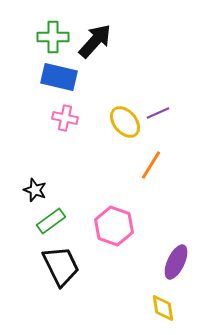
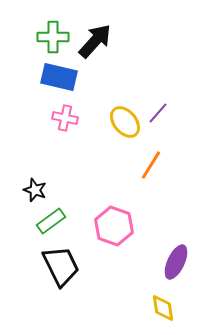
purple line: rotated 25 degrees counterclockwise
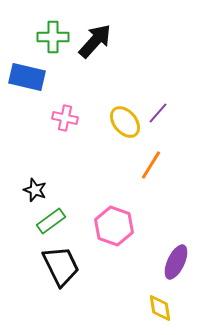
blue rectangle: moved 32 px left
yellow diamond: moved 3 px left
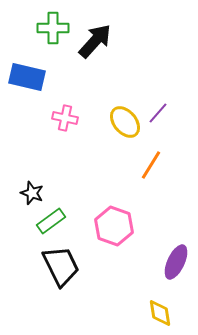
green cross: moved 9 px up
black star: moved 3 px left, 3 px down
yellow diamond: moved 5 px down
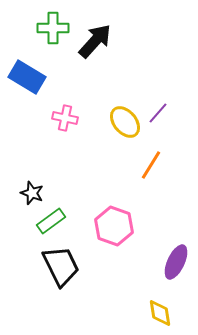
blue rectangle: rotated 18 degrees clockwise
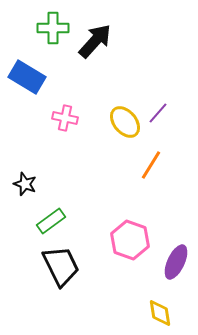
black star: moved 7 px left, 9 px up
pink hexagon: moved 16 px right, 14 px down
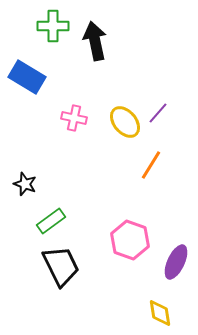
green cross: moved 2 px up
black arrow: rotated 54 degrees counterclockwise
pink cross: moved 9 px right
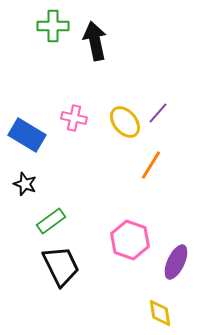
blue rectangle: moved 58 px down
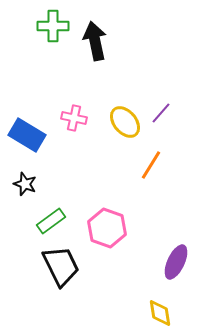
purple line: moved 3 px right
pink hexagon: moved 23 px left, 12 px up
